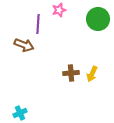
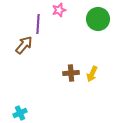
brown arrow: rotated 72 degrees counterclockwise
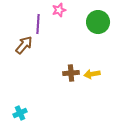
green circle: moved 3 px down
yellow arrow: rotated 56 degrees clockwise
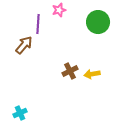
brown cross: moved 1 px left, 2 px up; rotated 21 degrees counterclockwise
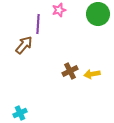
green circle: moved 8 px up
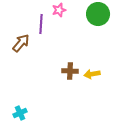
purple line: moved 3 px right
brown arrow: moved 3 px left, 2 px up
brown cross: rotated 28 degrees clockwise
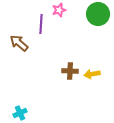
brown arrow: moved 2 px left; rotated 90 degrees counterclockwise
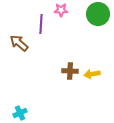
pink star: moved 2 px right; rotated 16 degrees clockwise
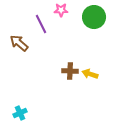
green circle: moved 4 px left, 3 px down
purple line: rotated 30 degrees counterclockwise
yellow arrow: moved 2 px left; rotated 28 degrees clockwise
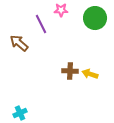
green circle: moved 1 px right, 1 px down
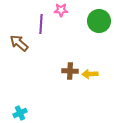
green circle: moved 4 px right, 3 px down
purple line: rotated 30 degrees clockwise
yellow arrow: rotated 21 degrees counterclockwise
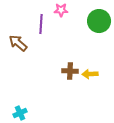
brown arrow: moved 1 px left
